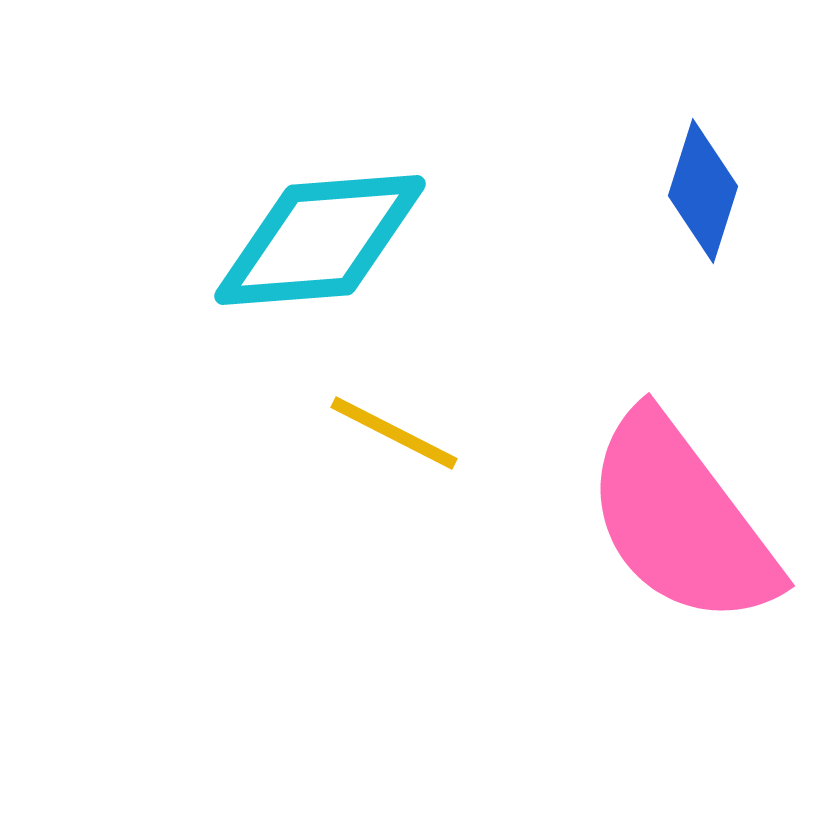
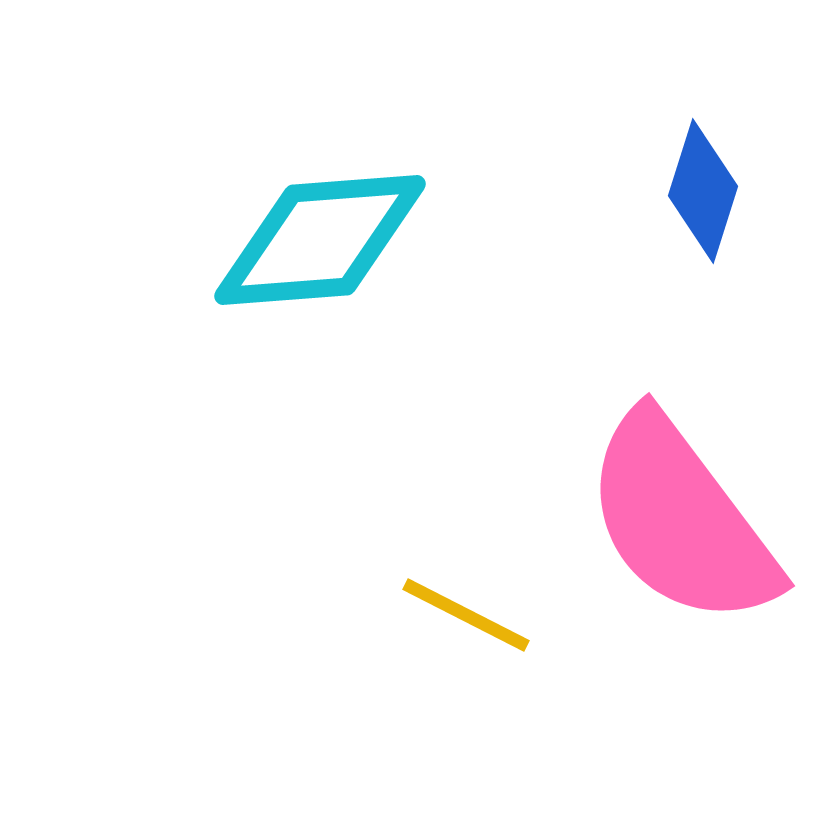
yellow line: moved 72 px right, 182 px down
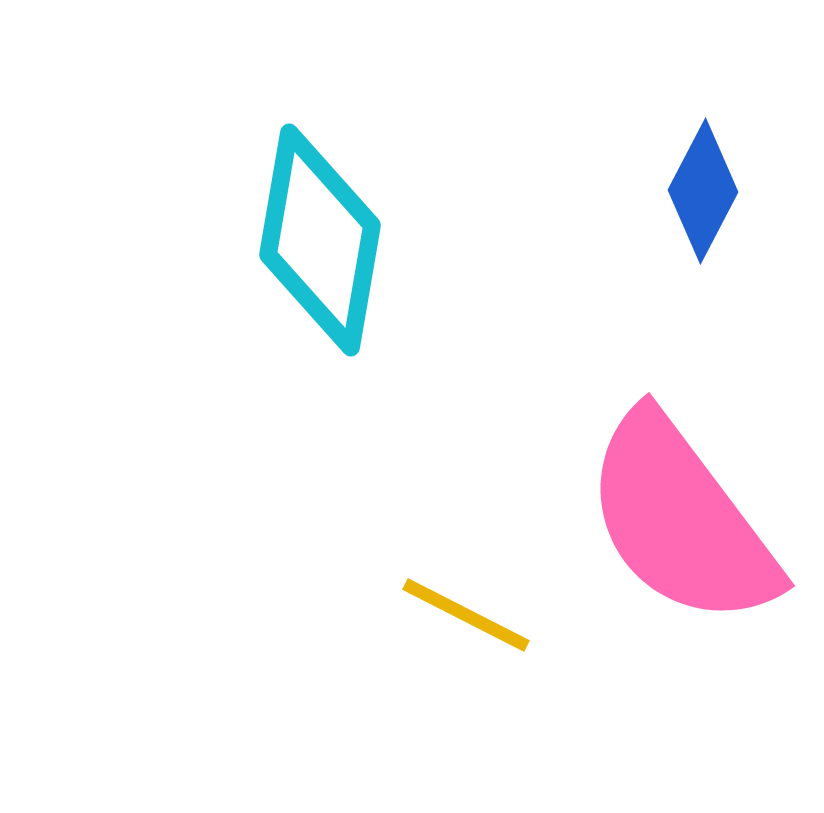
blue diamond: rotated 10 degrees clockwise
cyan diamond: rotated 76 degrees counterclockwise
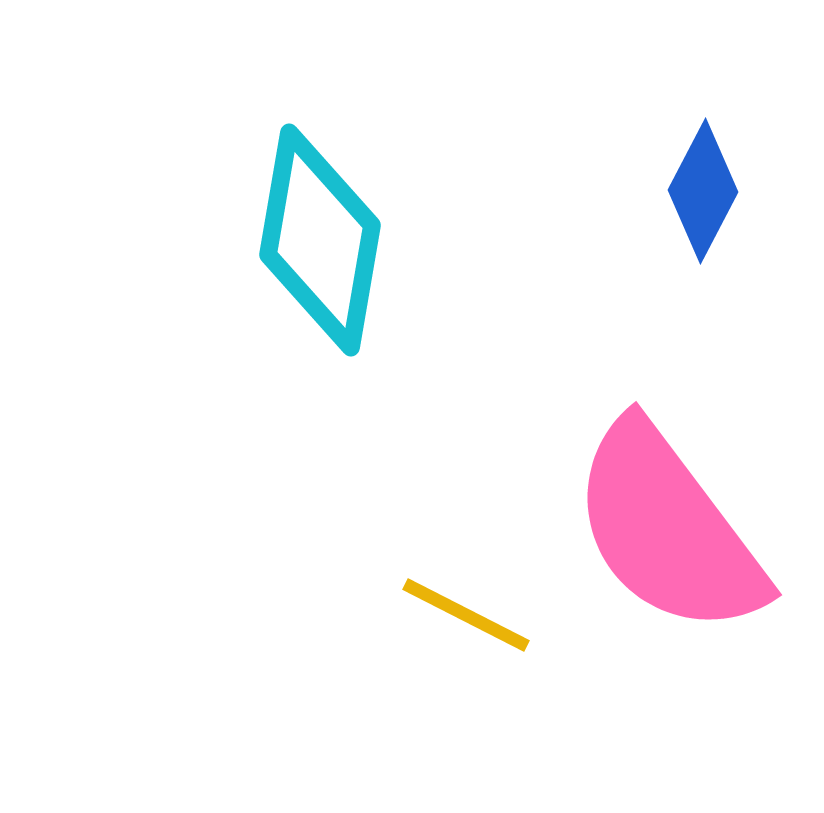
pink semicircle: moved 13 px left, 9 px down
